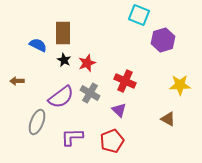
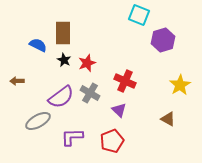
yellow star: rotated 30 degrees counterclockwise
gray ellipse: moved 1 px right, 1 px up; rotated 40 degrees clockwise
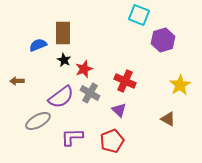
blue semicircle: rotated 48 degrees counterclockwise
red star: moved 3 px left, 6 px down
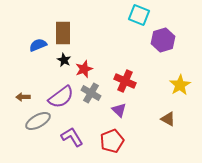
brown arrow: moved 6 px right, 16 px down
gray cross: moved 1 px right
purple L-shape: rotated 60 degrees clockwise
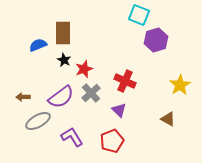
purple hexagon: moved 7 px left
gray cross: rotated 18 degrees clockwise
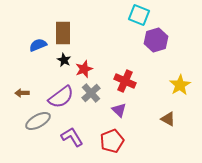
brown arrow: moved 1 px left, 4 px up
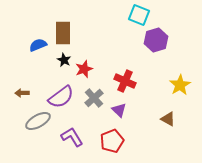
gray cross: moved 3 px right, 5 px down
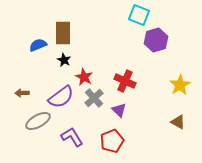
red star: moved 8 px down; rotated 24 degrees counterclockwise
brown triangle: moved 10 px right, 3 px down
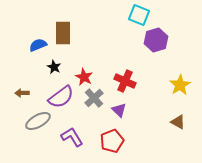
black star: moved 10 px left, 7 px down
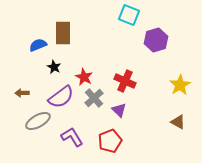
cyan square: moved 10 px left
red pentagon: moved 2 px left
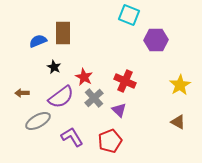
purple hexagon: rotated 15 degrees clockwise
blue semicircle: moved 4 px up
